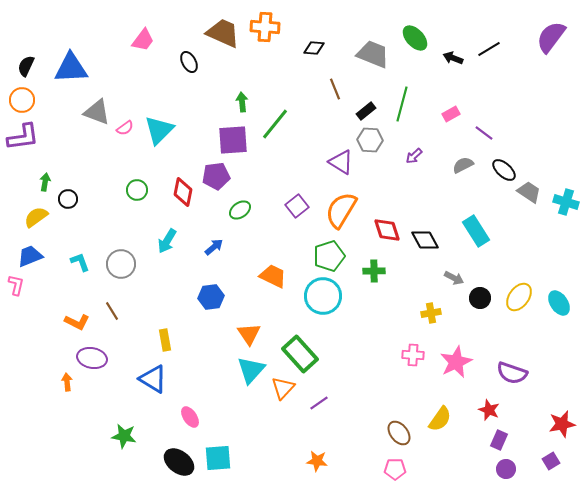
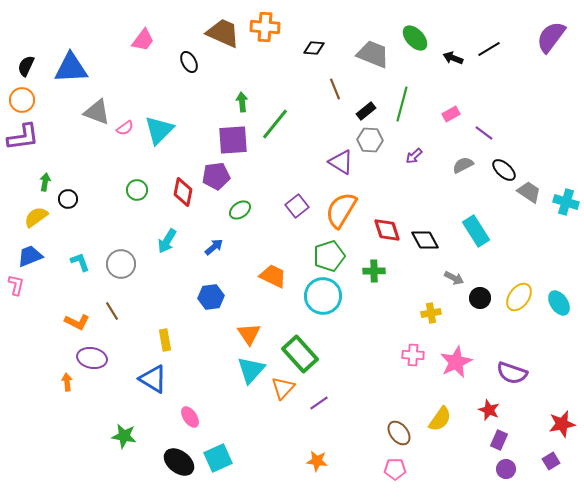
cyan square at (218, 458): rotated 20 degrees counterclockwise
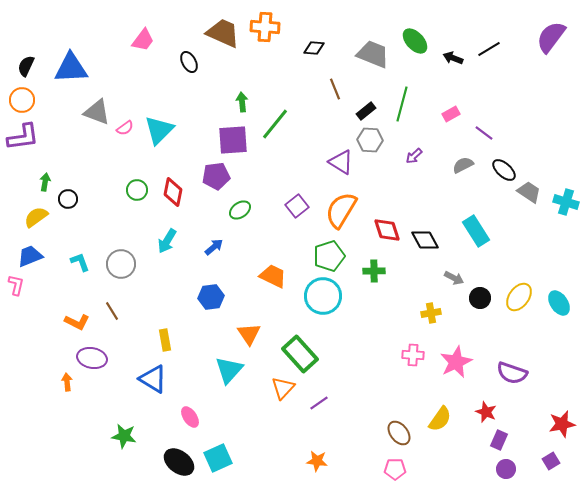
green ellipse at (415, 38): moved 3 px down
red diamond at (183, 192): moved 10 px left
cyan triangle at (251, 370): moved 22 px left
red star at (489, 410): moved 3 px left, 2 px down
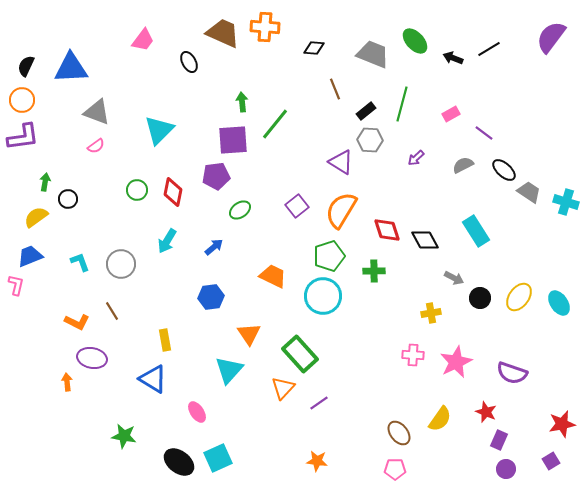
pink semicircle at (125, 128): moved 29 px left, 18 px down
purple arrow at (414, 156): moved 2 px right, 2 px down
pink ellipse at (190, 417): moved 7 px right, 5 px up
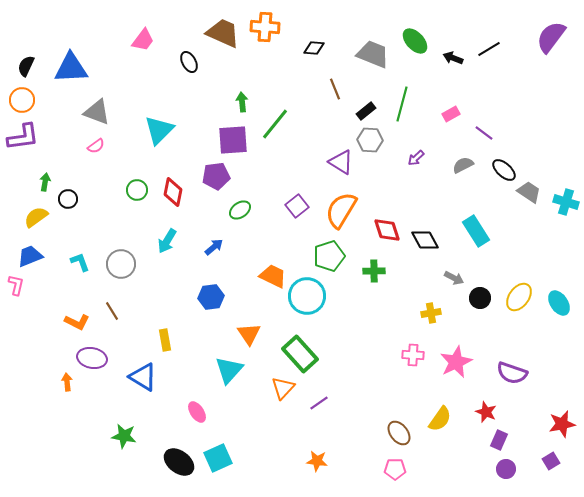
cyan circle at (323, 296): moved 16 px left
blue triangle at (153, 379): moved 10 px left, 2 px up
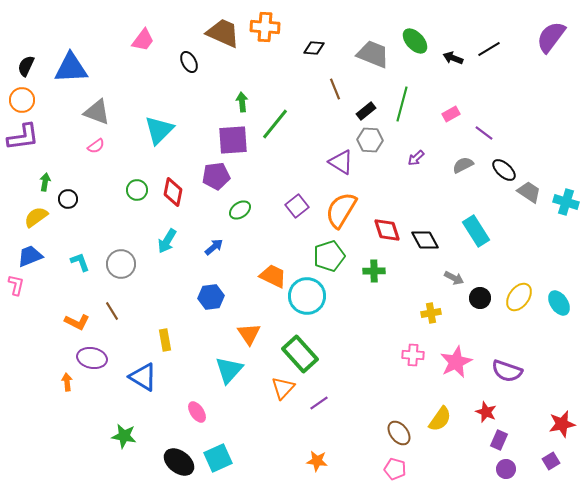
purple semicircle at (512, 373): moved 5 px left, 2 px up
pink pentagon at (395, 469): rotated 15 degrees clockwise
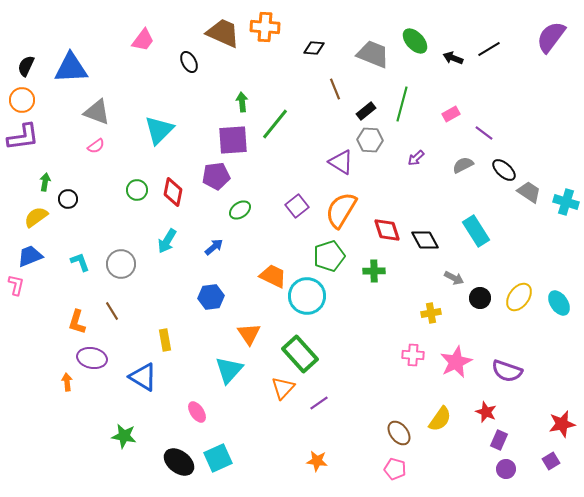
orange L-shape at (77, 322): rotated 80 degrees clockwise
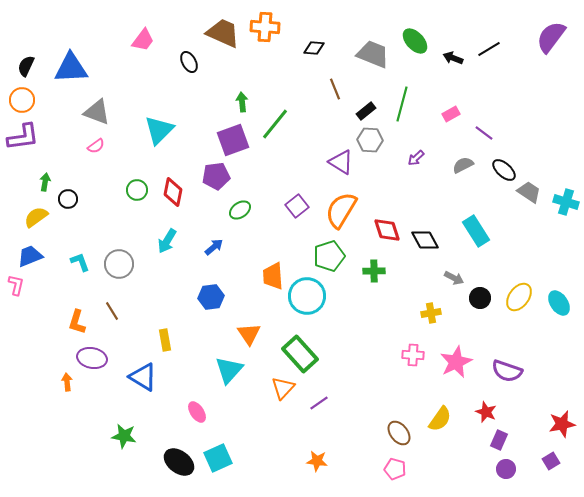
purple square at (233, 140): rotated 16 degrees counterclockwise
gray circle at (121, 264): moved 2 px left
orange trapezoid at (273, 276): rotated 120 degrees counterclockwise
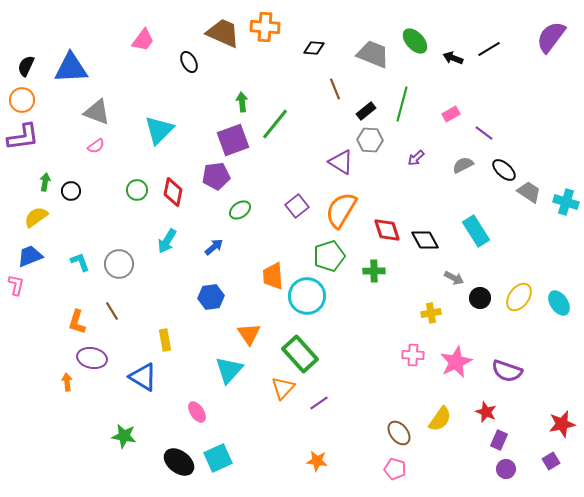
black circle at (68, 199): moved 3 px right, 8 px up
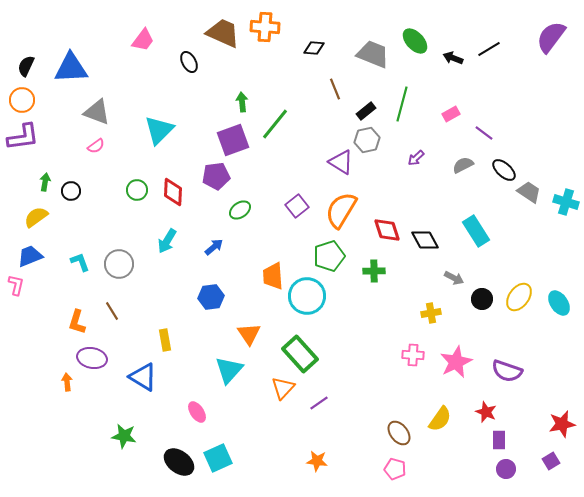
gray hexagon at (370, 140): moved 3 px left; rotated 15 degrees counterclockwise
red diamond at (173, 192): rotated 8 degrees counterclockwise
black circle at (480, 298): moved 2 px right, 1 px down
purple rectangle at (499, 440): rotated 24 degrees counterclockwise
